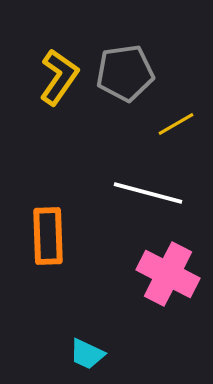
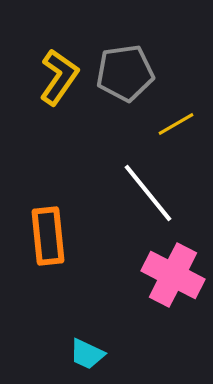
white line: rotated 36 degrees clockwise
orange rectangle: rotated 4 degrees counterclockwise
pink cross: moved 5 px right, 1 px down
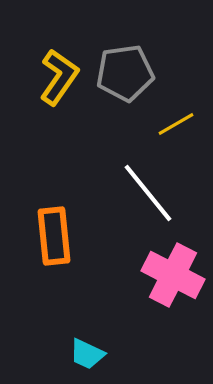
orange rectangle: moved 6 px right
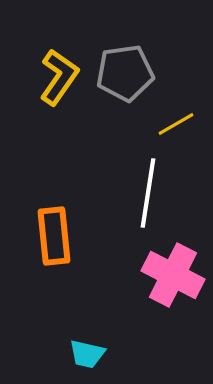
white line: rotated 48 degrees clockwise
cyan trapezoid: rotated 12 degrees counterclockwise
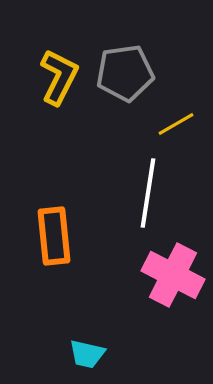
yellow L-shape: rotated 8 degrees counterclockwise
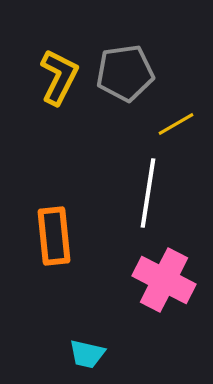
pink cross: moved 9 px left, 5 px down
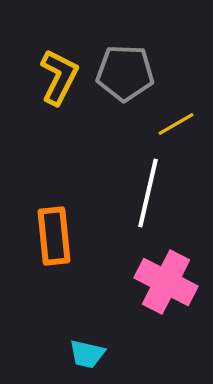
gray pentagon: rotated 10 degrees clockwise
white line: rotated 4 degrees clockwise
pink cross: moved 2 px right, 2 px down
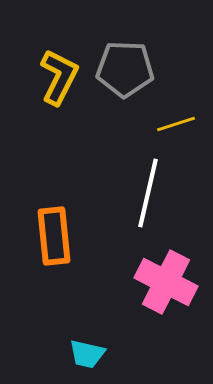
gray pentagon: moved 4 px up
yellow line: rotated 12 degrees clockwise
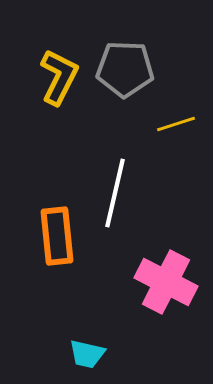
white line: moved 33 px left
orange rectangle: moved 3 px right
